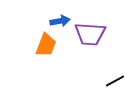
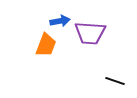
purple trapezoid: moved 1 px up
black line: rotated 48 degrees clockwise
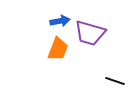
purple trapezoid: rotated 12 degrees clockwise
orange trapezoid: moved 12 px right, 4 px down
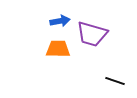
purple trapezoid: moved 2 px right, 1 px down
orange trapezoid: rotated 110 degrees counterclockwise
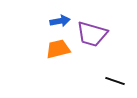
orange trapezoid: rotated 15 degrees counterclockwise
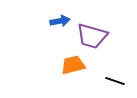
purple trapezoid: moved 2 px down
orange trapezoid: moved 15 px right, 16 px down
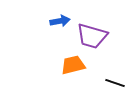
black line: moved 2 px down
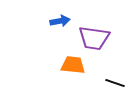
purple trapezoid: moved 2 px right, 2 px down; rotated 8 degrees counterclockwise
orange trapezoid: rotated 20 degrees clockwise
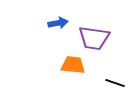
blue arrow: moved 2 px left, 2 px down
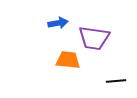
orange trapezoid: moved 5 px left, 5 px up
black line: moved 1 px right, 2 px up; rotated 24 degrees counterclockwise
